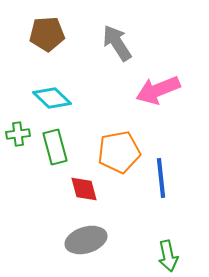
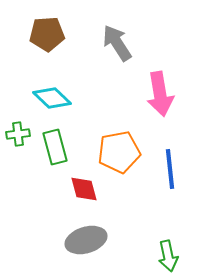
pink arrow: moved 2 px right, 4 px down; rotated 78 degrees counterclockwise
blue line: moved 9 px right, 9 px up
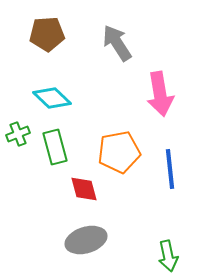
green cross: rotated 15 degrees counterclockwise
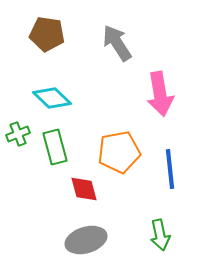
brown pentagon: rotated 12 degrees clockwise
green arrow: moved 8 px left, 21 px up
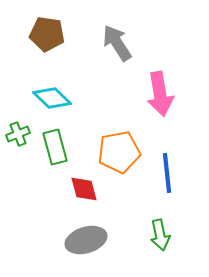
blue line: moved 3 px left, 4 px down
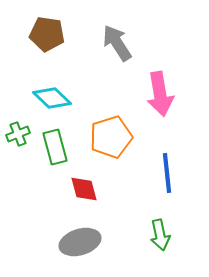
orange pentagon: moved 8 px left, 15 px up; rotated 6 degrees counterclockwise
gray ellipse: moved 6 px left, 2 px down
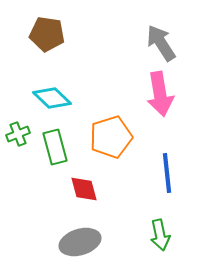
gray arrow: moved 44 px right
